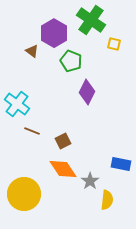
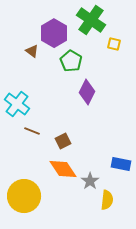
green pentagon: rotated 10 degrees clockwise
yellow circle: moved 2 px down
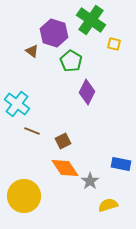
purple hexagon: rotated 12 degrees counterclockwise
orange diamond: moved 2 px right, 1 px up
yellow semicircle: moved 1 px right, 5 px down; rotated 114 degrees counterclockwise
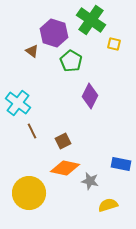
purple diamond: moved 3 px right, 4 px down
cyan cross: moved 1 px right, 1 px up
brown line: rotated 42 degrees clockwise
orange diamond: rotated 44 degrees counterclockwise
gray star: rotated 24 degrees counterclockwise
yellow circle: moved 5 px right, 3 px up
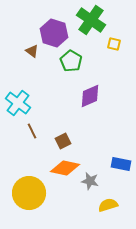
purple diamond: rotated 40 degrees clockwise
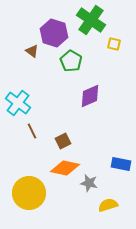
gray star: moved 1 px left, 2 px down
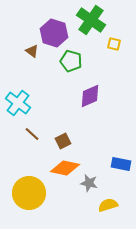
green pentagon: rotated 15 degrees counterclockwise
brown line: moved 3 px down; rotated 21 degrees counterclockwise
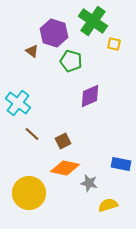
green cross: moved 2 px right, 1 px down
